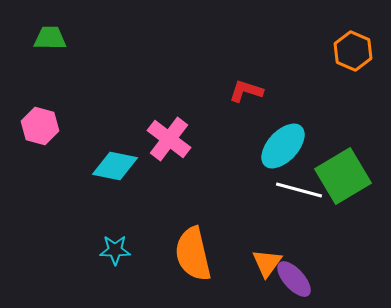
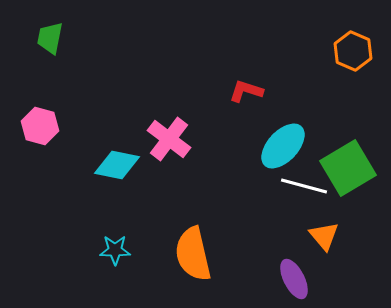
green trapezoid: rotated 80 degrees counterclockwise
cyan diamond: moved 2 px right, 1 px up
green square: moved 5 px right, 8 px up
white line: moved 5 px right, 4 px up
orange triangle: moved 57 px right, 27 px up; rotated 16 degrees counterclockwise
purple ellipse: rotated 15 degrees clockwise
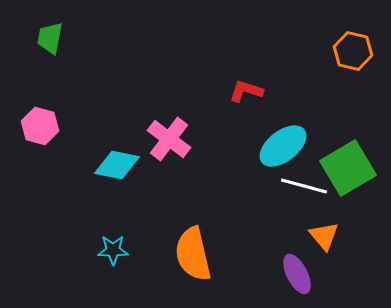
orange hexagon: rotated 9 degrees counterclockwise
cyan ellipse: rotated 9 degrees clockwise
cyan star: moved 2 px left
purple ellipse: moved 3 px right, 5 px up
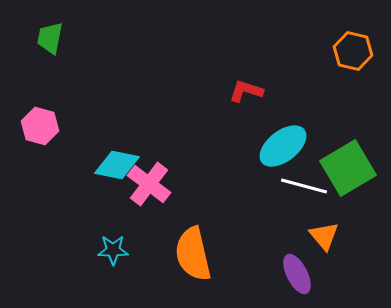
pink cross: moved 20 px left, 45 px down
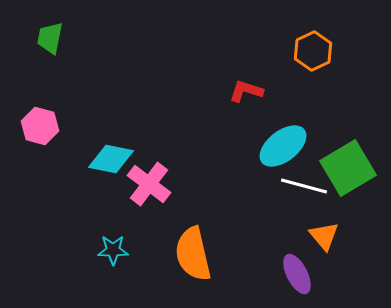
orange hexagon: moved 40 px left; rotated 21 degrees clockwise
cyan diamond: moved 6 px left, 6 px up
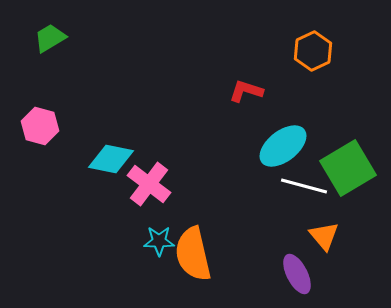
green trapezoid: rotated 48 degrees clockwise
cyan star: moved 46 px right, 9 px up
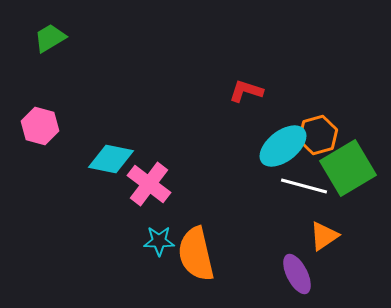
orange hexagon: moved 5 px right, 84 px down; rotated 9 degrees clockwise
orange triangle: rotated 36 degrees clockwise
orange semicircle: moved 3 px right
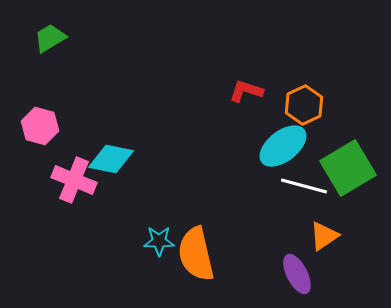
orange hexagon: moved 14 px left, 30 px up; rotated 9 degrees counterclockwise
pink cross: moved 75 px left, 4 px up; rotated 15 degrees counterclockwise
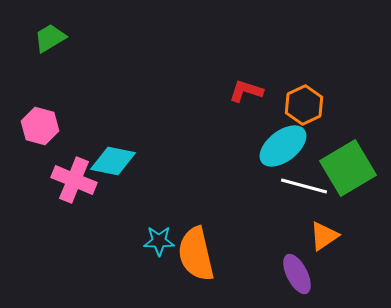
cyan diamond: moved 2 px right, 2 px down
